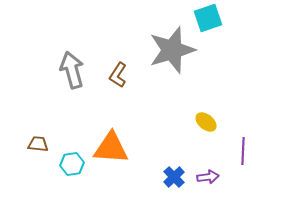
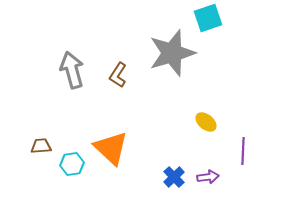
gray star: moved 3 px down
brown trapezoid: moved 3 px right, 2 px down; rotated 10 degrees counterclockwise
orange triangle: rotated 39 degrees clockwise
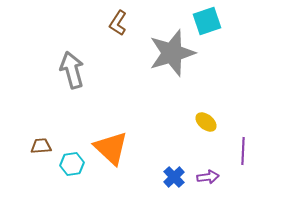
cyan square: moved 1 px left, 3 px down
brown L-shape: moved 52 px up
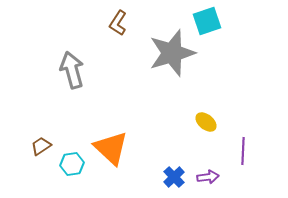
brown trapezoid: rotated 30 degrees counterclockwise
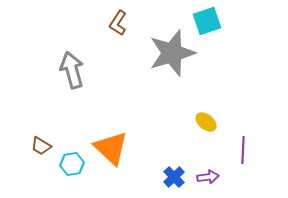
brown trapezoid: rotated 115 degrees counterclockwise
purple line: moved 1 px up
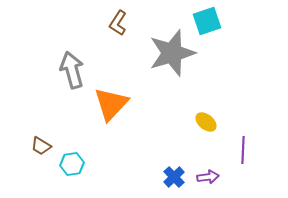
orange triangle: moved 44 px up; rotated 30 degrees clockwise
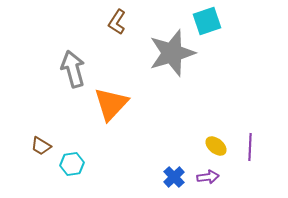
brown L-shape: moved 1 px left, 1 px up
gray arrow: moved 1 px right, 1 px up
yellow ellipse: moved 10 px right, 24 px down
purple line: moved 7 px right, 3 px up
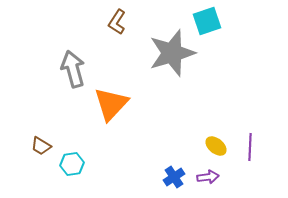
blue cross: rotated 10 degrees clockwise
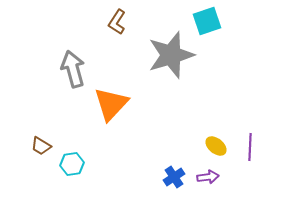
gray star: moved 1 px left, 2 px down
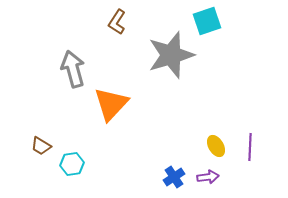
yellow ellipse: rotated 20 degrees clockwise
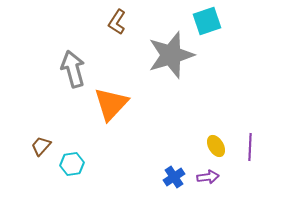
brown trapezoid: rotated 100 degrees clockwise
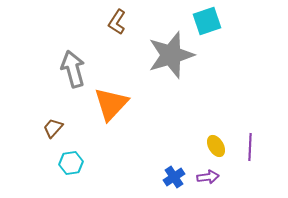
brown trapezoid: moved 12 px right, 18 px up
cyan hexagon: moved 1 px left, 1 px up
